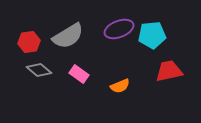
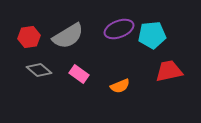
red hexagon: moved 5 px up
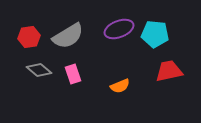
cyan pentagon: moved 3 px right, 1 px up; rotated 12 degrees clockwise
pink rectangle: moved 6 px left; rotated 36 degrees clockwise
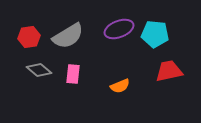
pink rectangle: rotated 24 degrees clockwise
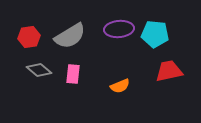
purple ellipse: rotated 16 degrees clockwise
gray semicircle: moved 2 px right
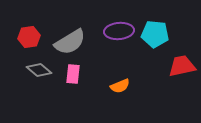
purple ellipse: moved 2 px down
gray semicircle: moved 6 px down
red trapezoid: moved 13 px right, 5 px up
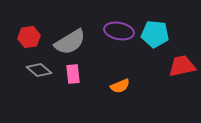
purple ellipse: rotated 16 degrees clockwise
pink rectangle: rotated 12 degrees counterclockwise
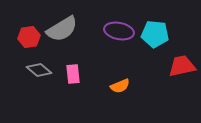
gray semicircle: moved 8 px left, 13 px up
